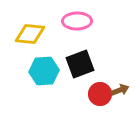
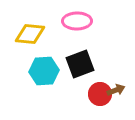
brown arrow: moved 4 px left
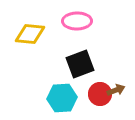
cyan hexagon: moved 18 px right, 27 px down
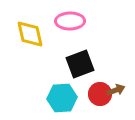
pink ellipse: moved 7 px left
yellow diamond: rotated 72 degrees clockwise
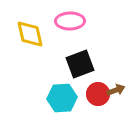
red circle: moved 2 px left
